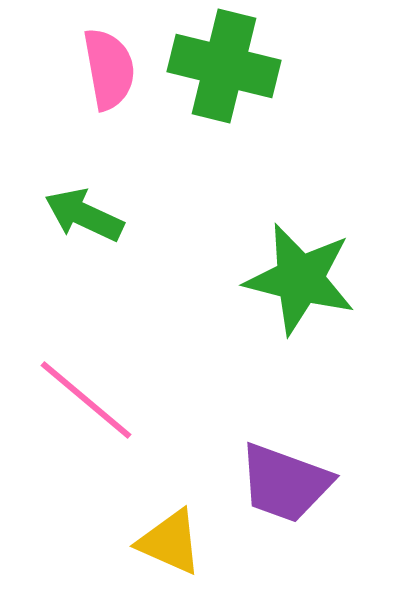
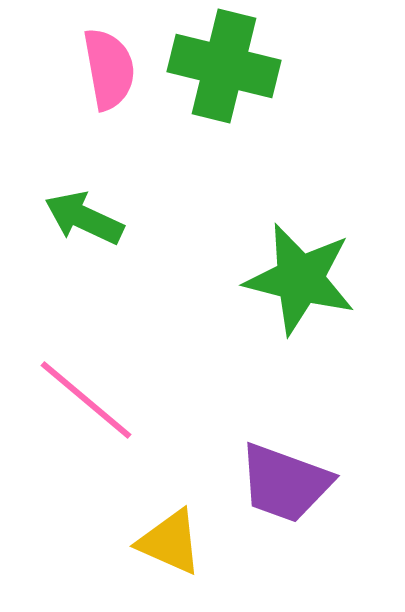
green arrow: moved 3 px down
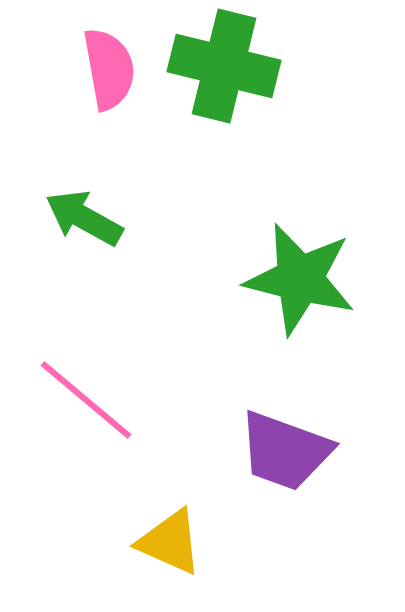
green arrow: rotated 4 degrees clockwise
purple trapezoid: moved 32 px up
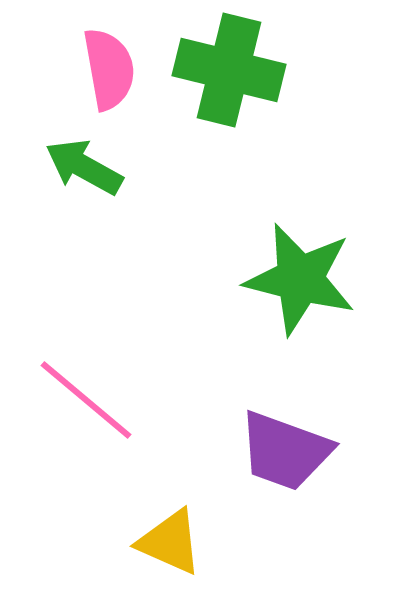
green cross: moved 5 px right, 4 px down
green arrow: moved 51 px up
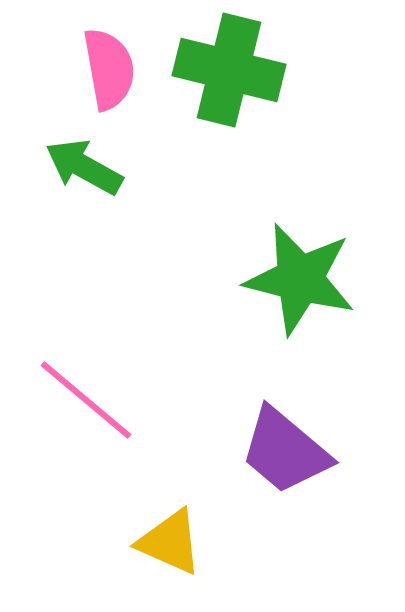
purple trapezoid: rotated 20 degrees clockwise
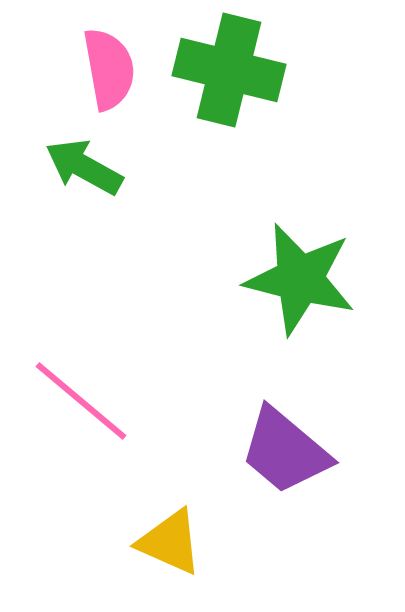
pink line: moved 5 px left, 1 px down
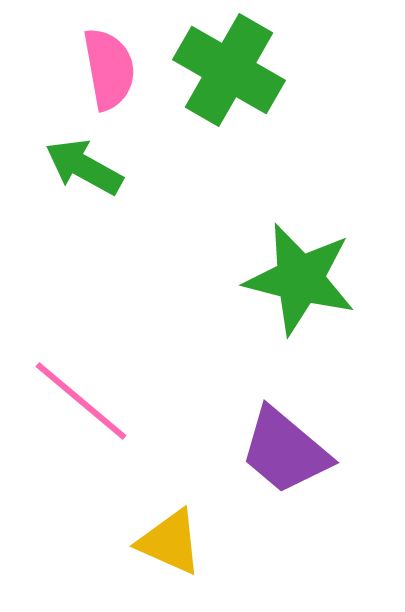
green cross: rotated 16 degrees clockwise
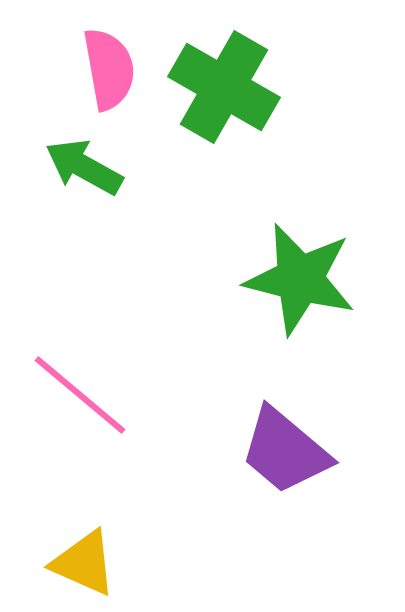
green cross: moved 5 px left, 17 px down
pink line: moved 1 px left, 6 px up
yellow triangle: moved 86 px left, 21 px down
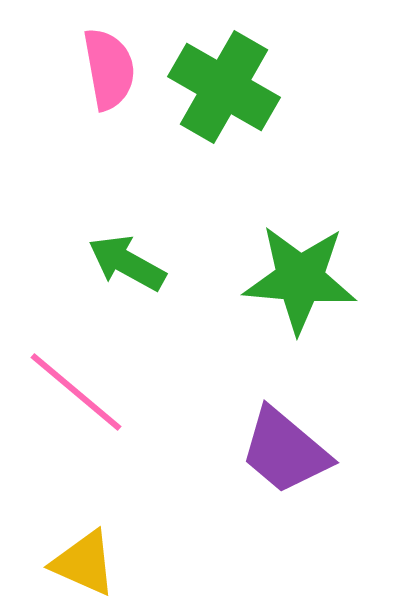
green arrow: moved 43 px right, 96 px down
green star: rotated 9 degrees counterclockwise
pink line: moved 4 px left, 3 px up
